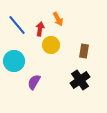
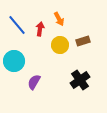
orange arrow: moved 1 px right
yellow circle: moved 9 px right
brown rectangle: moved 1 px left, 10 px up; rotated 64 degrees clockwise
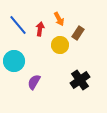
blue line: moved 1 px right
brown rectangle: moved 5 px left, 8 px up; rotated 40 degrees counterclockwise
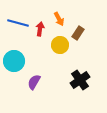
blue line: moved 2 px up; rotated 35 degrees counterclockwise
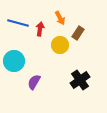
orange arrow: moved 1 px right, 1 px up
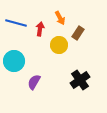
blue line: moved 2 px left
yellow circle: moved 1 px left
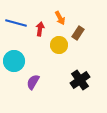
purple semicircle: moved 1 px left
